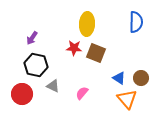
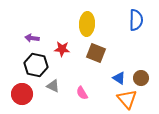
blue semicircle: moved 2 px up
purple arrow: rotated 64 degrees clockwise
red star: moved 12 px left, 1 px down
pink semicircle: rotated 72 degrees counterclockwise
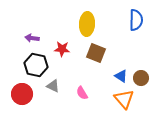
blue triangle: moved 2 px right, 2 px up
orange triangle: moved 3 px left
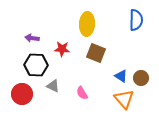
black hexagon: rotated 10 degrees counterclockwise
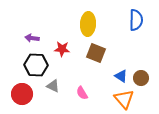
yellow ellipse: moved 1 px right
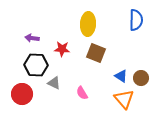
gray triangle: moved 1 px right, 3 px up
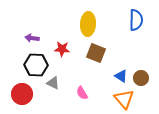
gray triangle: moved 1 px left
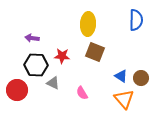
red star: moved 7 px down
brown square: moved 1 px left, 1 px up
red circle: moved 5 px left, 4 px up
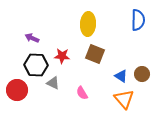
blue semicircle: moved 2 px right
purple arrow: rotated 16 degrees clockwise
brown square: moved 2 px down
brown circle: moved 1 px right, 4 px up
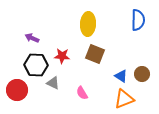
orange triangle: rotated 50 degrees clockwise
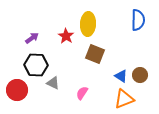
purple arrow: rotated 120 degrees clockwise
red star: moved 4 px right, 20 px up; rotated 28 degrees clockwise
brown circle: moved 2 px left, 1 px down
pink semicircle: rotated 64 degrees clockwise
